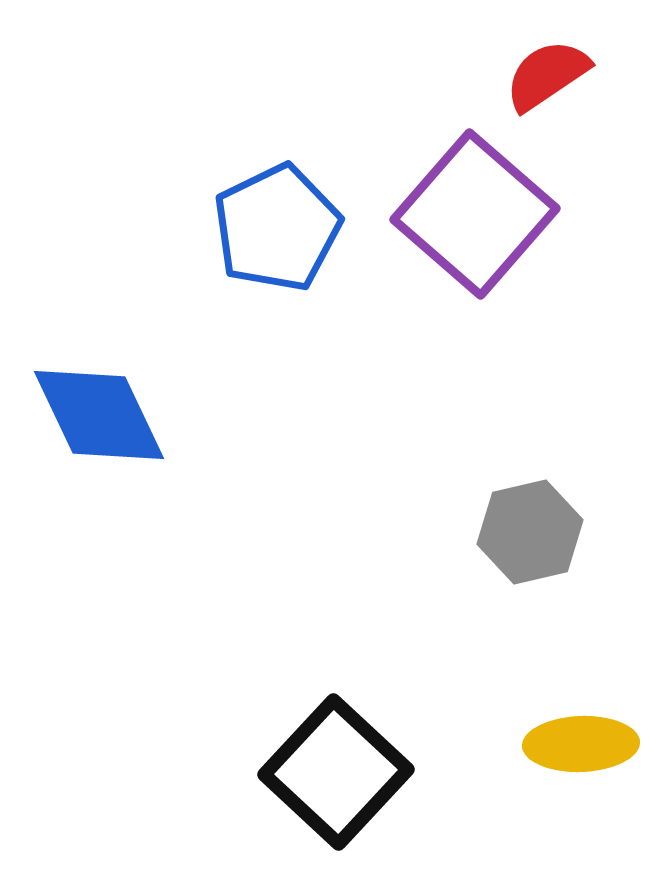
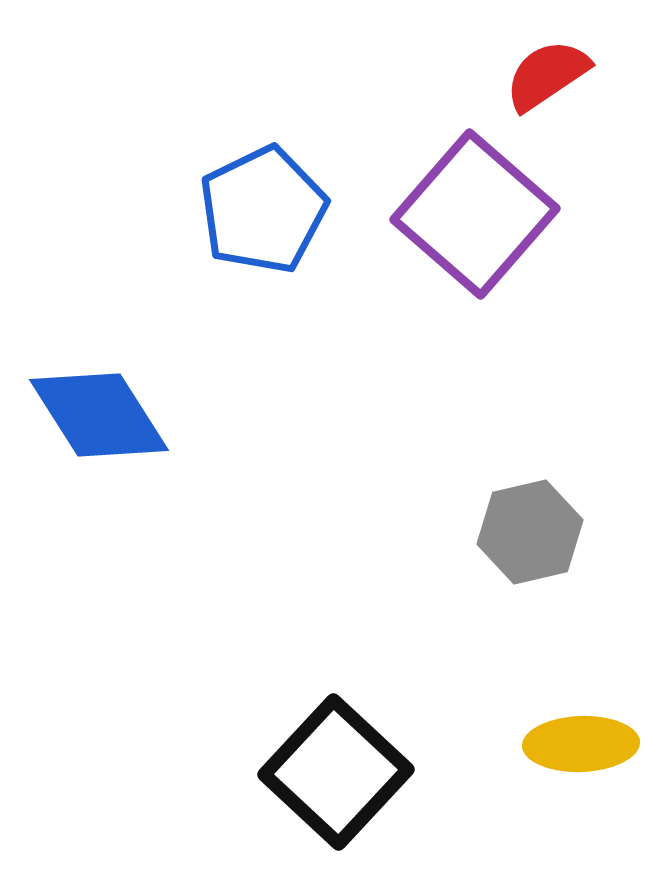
blue pentagon: moved 14 px left, 18 px up
blue diamond: rotated 7 degrees counterclockwise
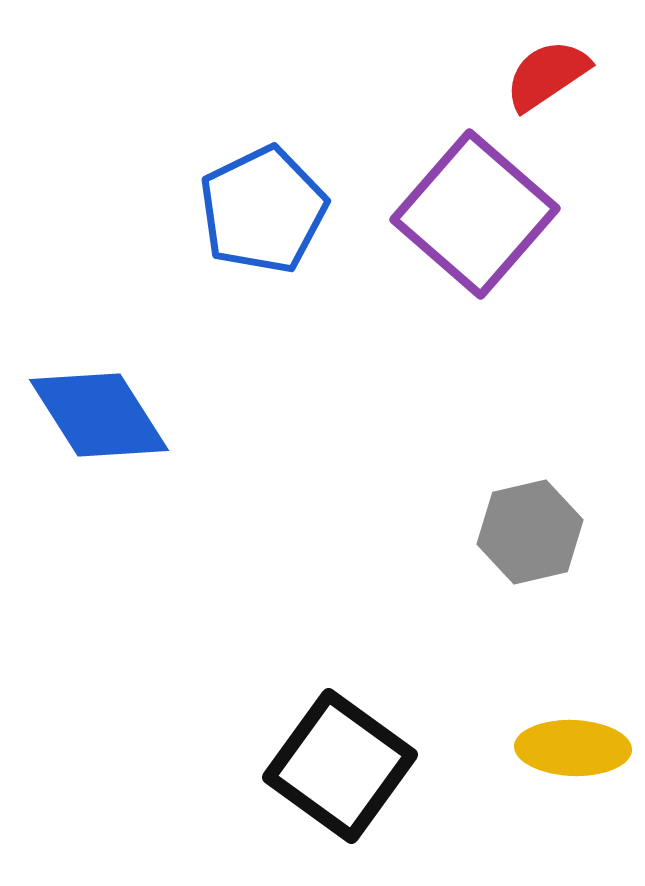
yellow ellipse: moved 8 px left, 4 px down; rotated 4 degrees clockwise
black square: moved 4 px right, 6 px up; rotated 7 degrees counterclockwise
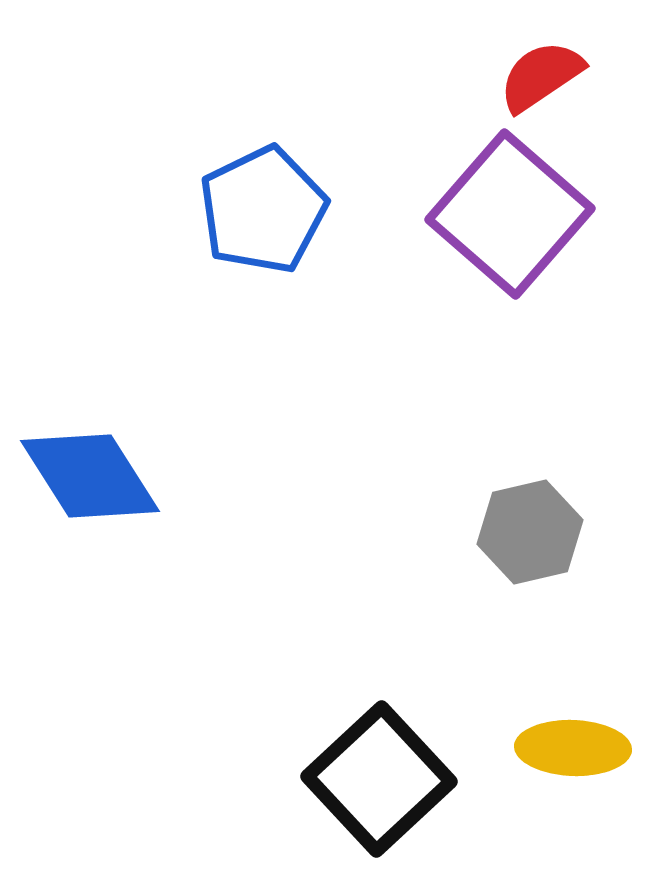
red semicircle: moved 6 px left, 1 px down
purple square: moved 35 px right
blue diamond: moved 9 px left, 61 px down
black square: moved 39 px right, 13 px down; rotated 11 degrees clockwise
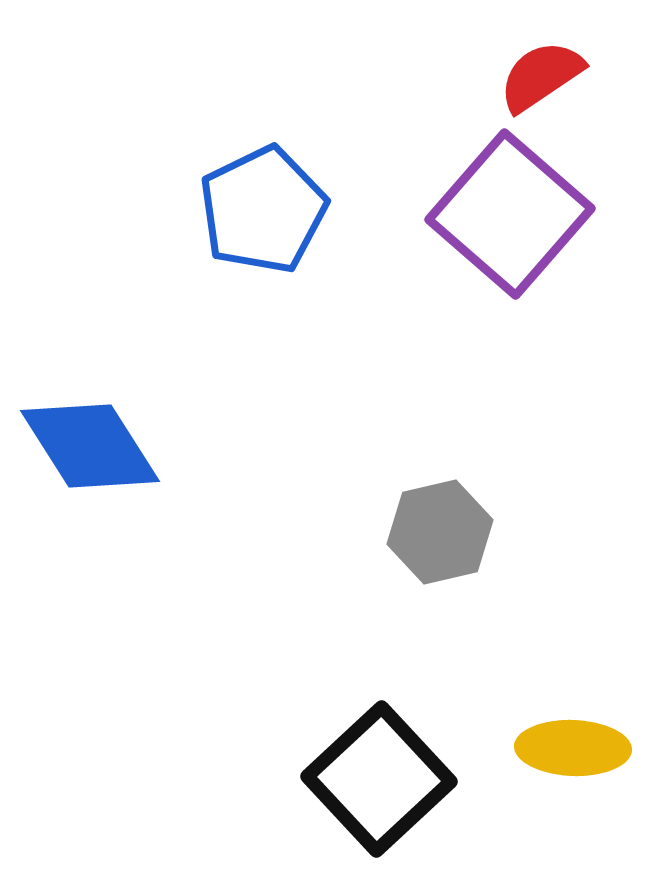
blue diamond: moved 30 px up
gray hexagon: moved 90 px left
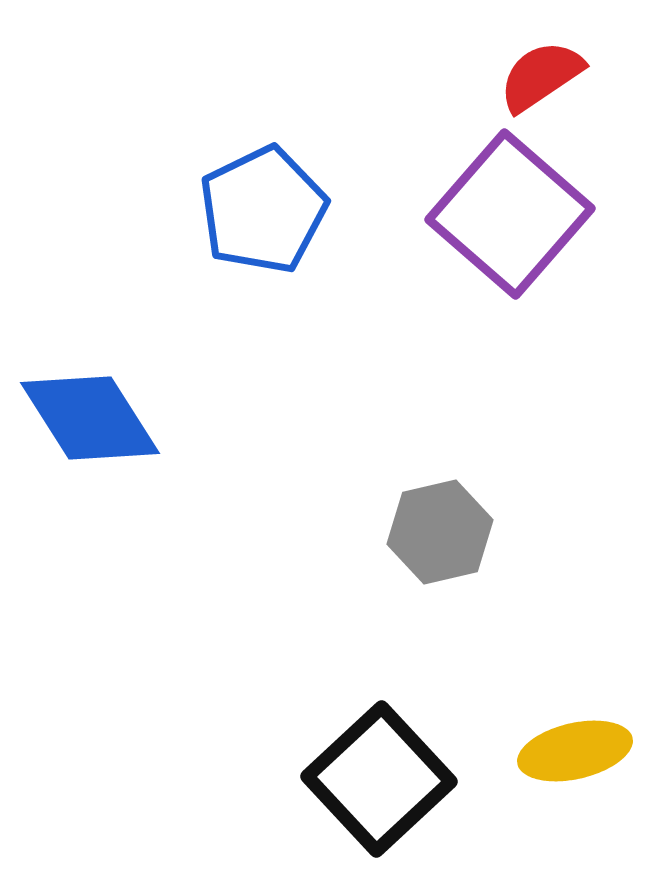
blue diamond: moved 28 px up
yellow ellipse: moved 2 px right, 3 px down; rotated 15 degrees counterclockwise
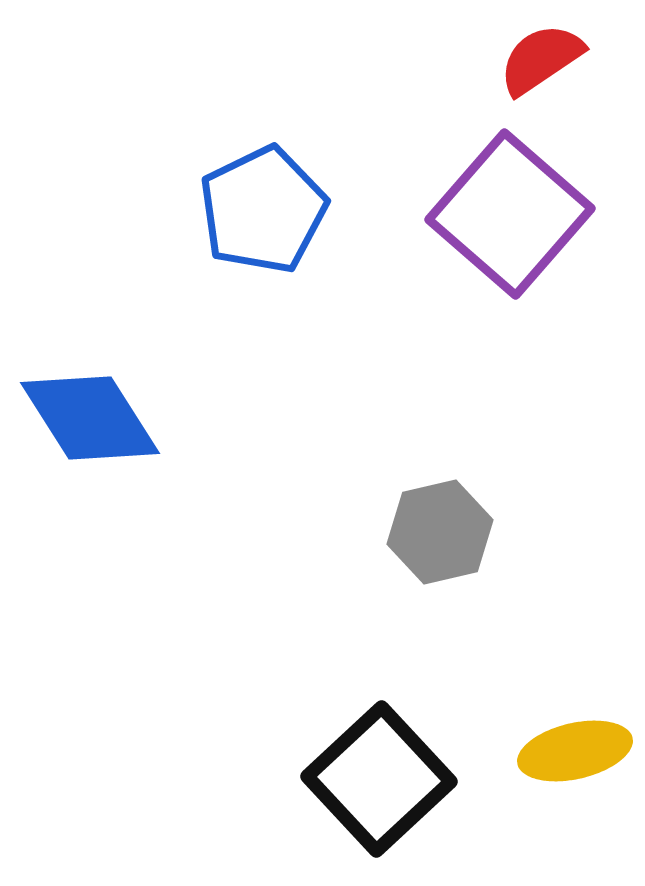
red semicircle: moved 17 px up
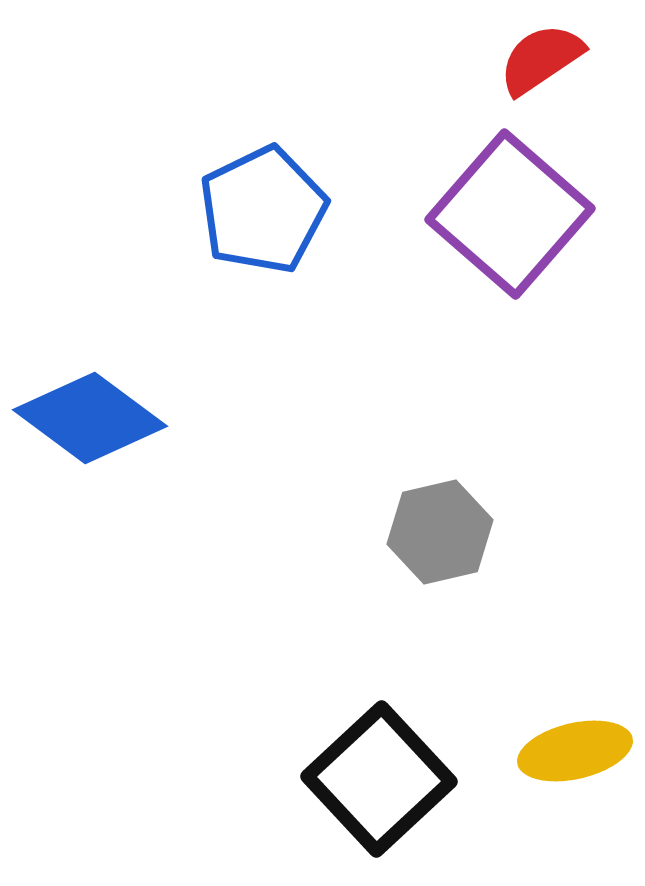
blue diamond: rotated 21 degrees counterclockwise
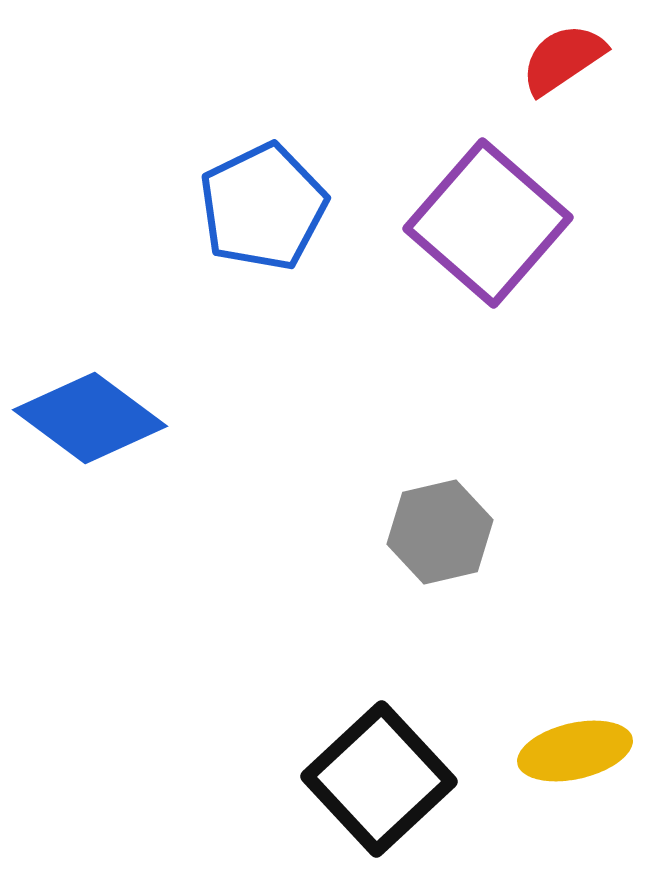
red semicircle: moved 22 px right
blue pentagon: moved 3 px up
purple square: moved 22 px left, 9 px down
